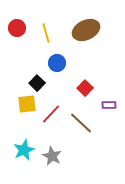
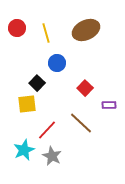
red line: moved 4 px left, 16 px down
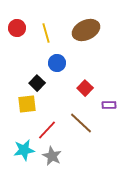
cyan star: rotated 15 degrees clockwise
